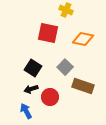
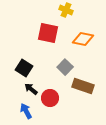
black square: moved 9 px left
black arrow: rotated 56 degrees clockwise
red circle: moved 1 px down
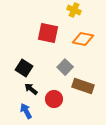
yellow cross: moved 8 px right
red circle: moved 4 px right, 1 px down
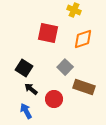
orange diamond: rotated 30 degrees counterclockwise
brown rectangle: moved 1 px right, 1 px down
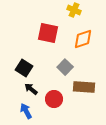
brown rectangle: rotated 15 degrees counterclockwise
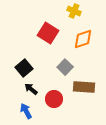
yellow cross: moved 1 px down
red square: rotated 20 degrees clockwise
black square: rotated 18 degrees clockwise
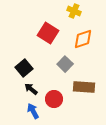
gray square: moved 3 px up
blue arrow: moved 7 px right
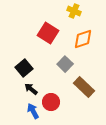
brown rectangle: rotated 40 degrees clockwise
red circle: moved 3 px left, 3 px down
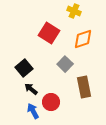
red square: moved 1 px right
brown rectangle: rotated 35 degrees clockwise
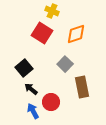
yellow cross: moved 22 px left
red square: moved 7 px left
orange diamond: moved 7 px left, 5 px up
brown rectangle: moved 2 px left
